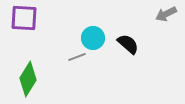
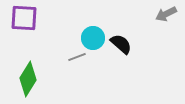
black semicircle: moved 7 px left
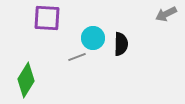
purple square: moved 23 px right
black semicircle: rotated 50 degrees clockwise
green diamond: moved 2 px left, 1 px down
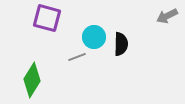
gray arrow: moved 1 px right, 2 px down
purple square: rotated 12 degrees clockwise
cyan circle: moved 1 px right, 1 px up
green diamond: moved 6 px right
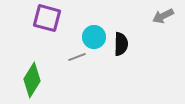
gray arrow: moved 4 px left
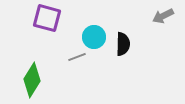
black semicircle: moved 2 px right
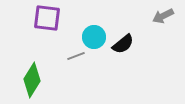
purple square: rotated 8 degrees counterclockwise
black semicircle: rotated 50 degrees clockwise
gray line: moved 1 px left, 1 px up
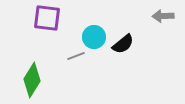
gray arrow: rotated 25 degrees clockwise
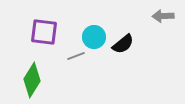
purple square: moved 3 px left, 14 px down
